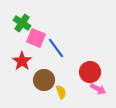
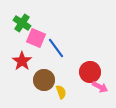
pink arrow: moved 2 px right, 2 px up
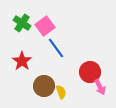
pink square: moved 9 px right, 12 px up; rotated 30 degrees clockwise
brown circle: moved 6 px down
pink arrow: rotated 35 degrees clockwise
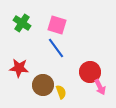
pink square: moved 12 px right, 1 px up; rotated 36 degrees counterclockwise
red star: moved 3 px left, 7 px down; rotated 30 degrees counterclockwise
brown circle: moved 1 px left, 1 px up
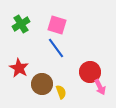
green cross: moved 1 px left, 1 px down; rotated 24 degrees clockwise
red star: rotated 24 degrees clockwise
brown circle: moved 1 px left, 1 px up
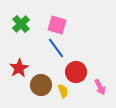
green cross: rotated 12 degrees counterclockwise
red star: rotated 12 degrees clockwise
red circle: moved 14 px left
brown circle: moved 1 px left, 1 px down
yellow semicircle: moved 2 px right, 1 px up
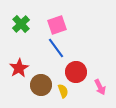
pink square: rotated 36 degrees counterclockwise
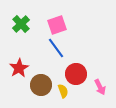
red circle: moved 2 px down
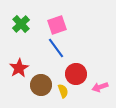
pink arrow: rotated 98 degrees clockwise
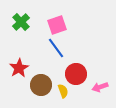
green cross: moved 2 px up
